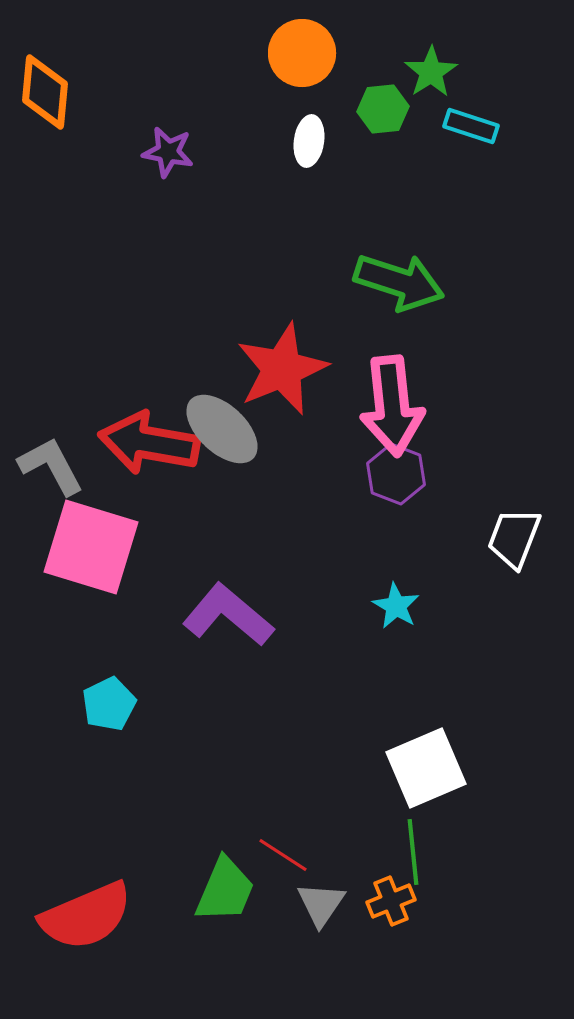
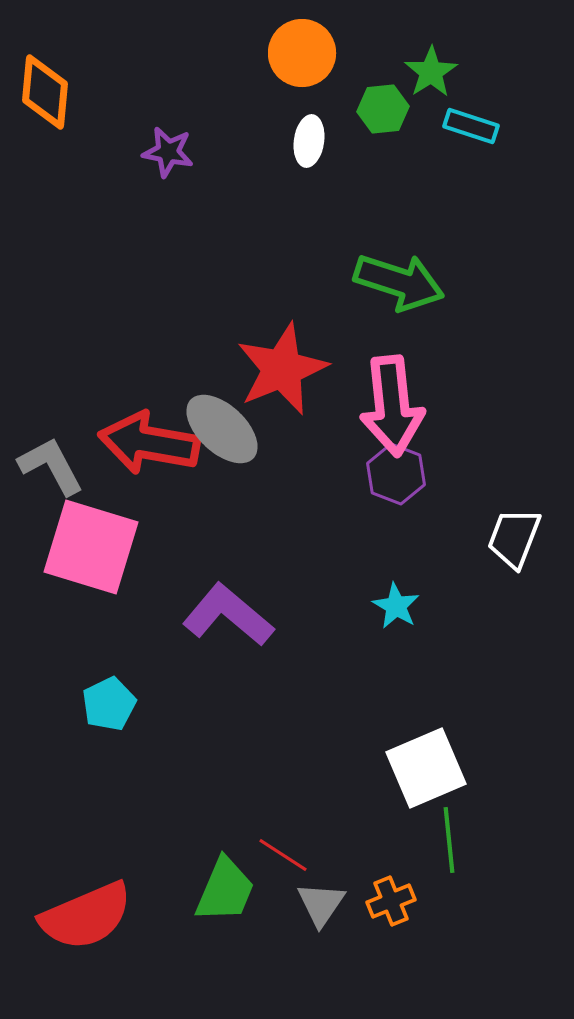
green line: moved 36 px right, 12 px up
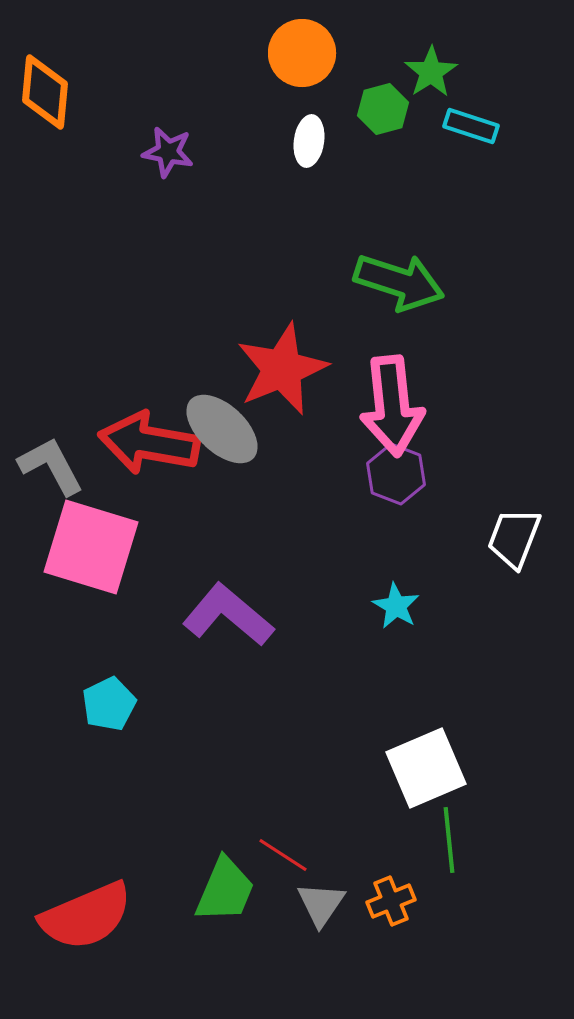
green hexagon: rotated 9 degrees counterclockwise
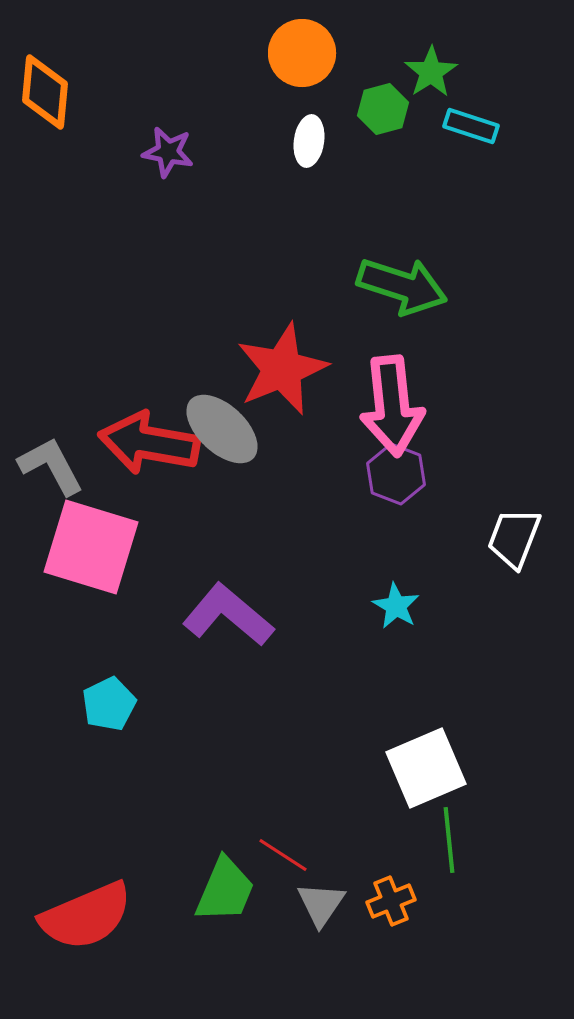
green arrow: moved 3 px right, 4 px down
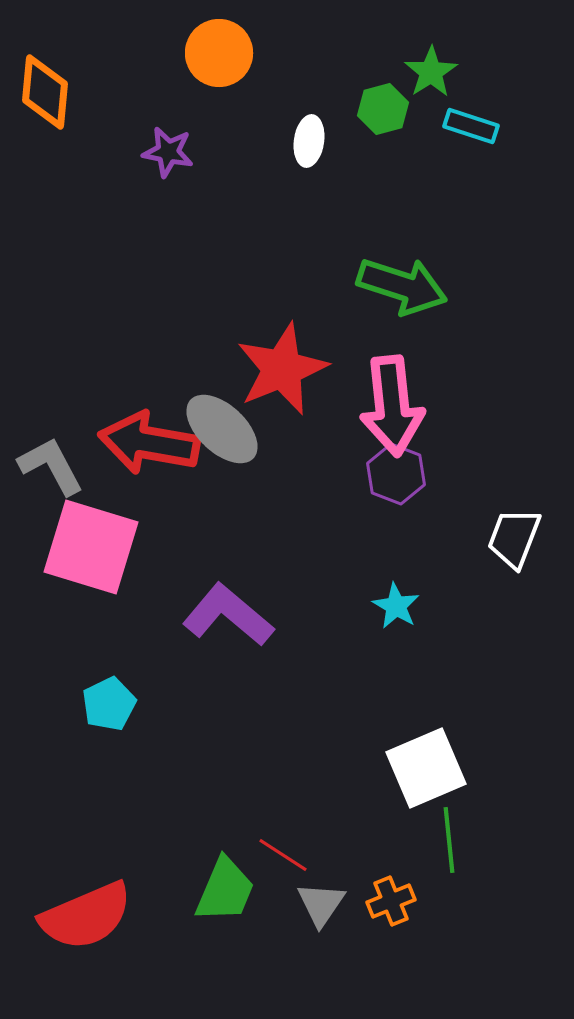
orange circle: moved 83 px left
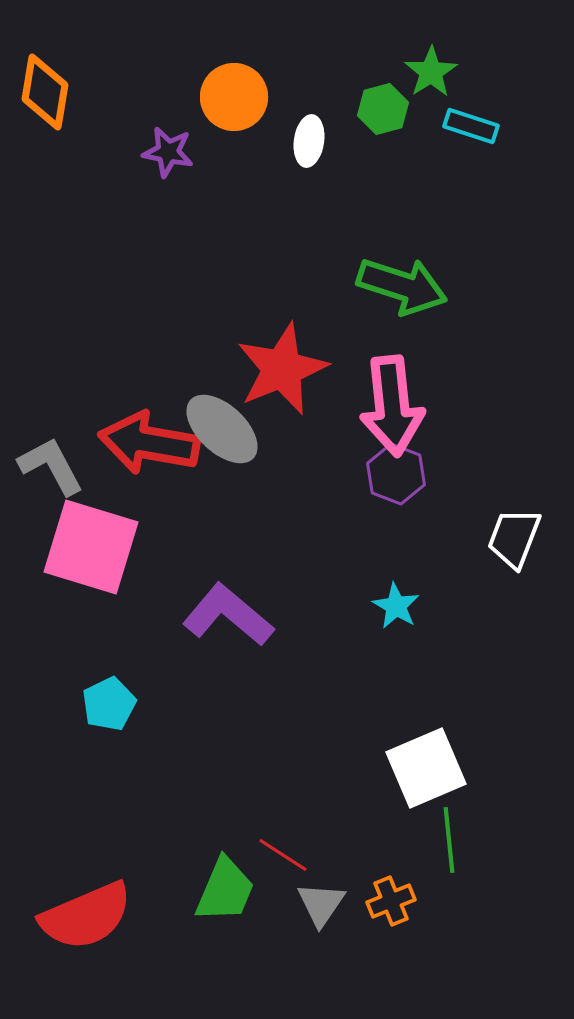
orange circle: moved 15 px right, 44 px down
orange diamond: rotated 4 degrees clockwise
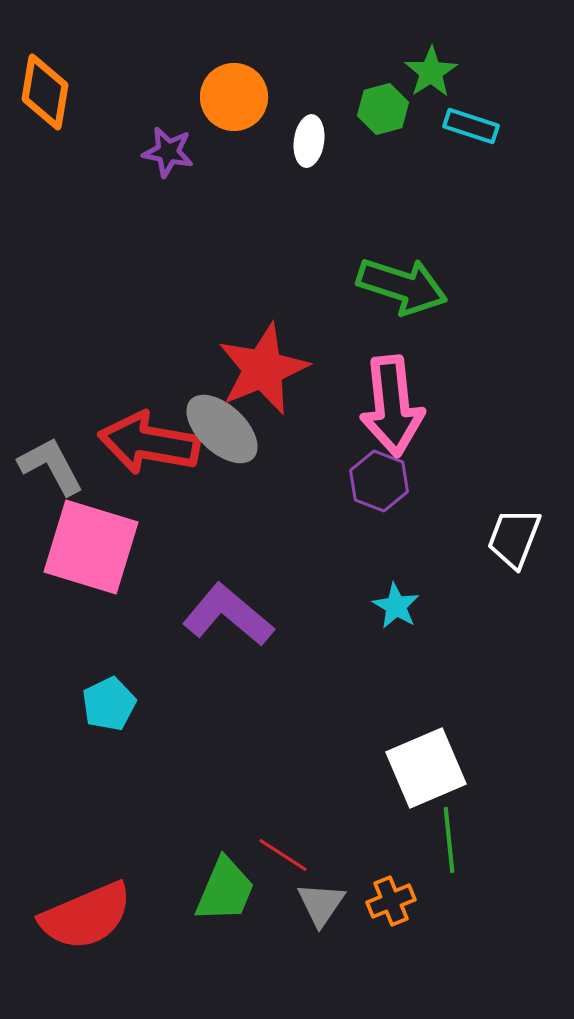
red star: moved 19 px left
purple hexagon: moved 17 px left, 7 px down
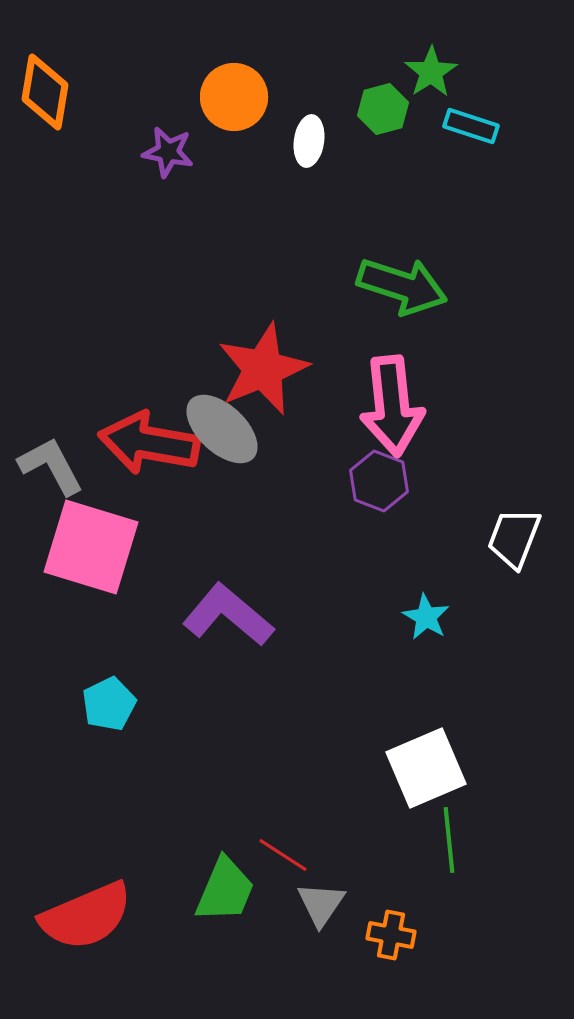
cyan star: moved 30 px right, 11 px down
orange cross: moved 34 px down; rotated 33 degrees clockwise
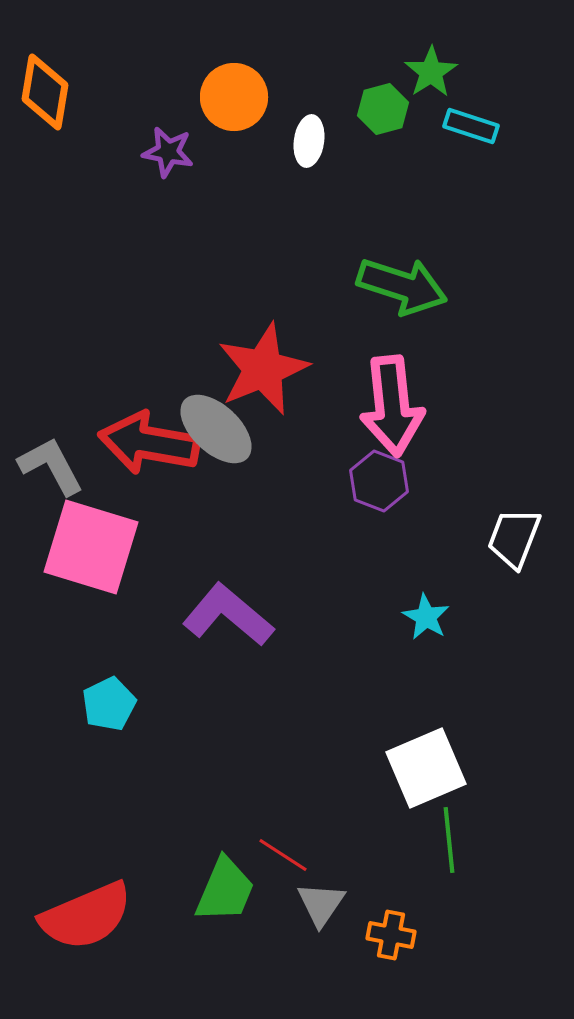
gray ellipse: moved 6 px left
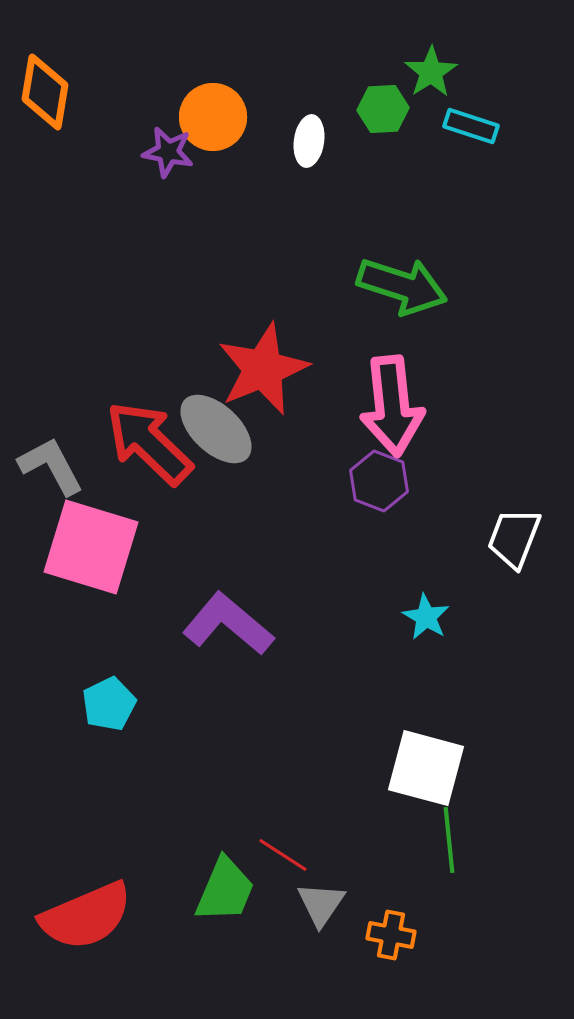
orange circle: moved 21 px left, 20 px down
green hexagon: rotated 12 degrees clockwise
red arrow: rotated 34 degrees clockwise
purple L-shape: moved 9 px down
white square: rotated 38 degrees clockwise
